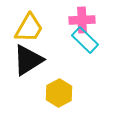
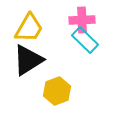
yellow hexagon: moved 2 px left, 2 px up; rotated 8 degrees clockwise
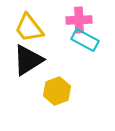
pink cross: moved 3 px left
yellow trapezoid: rotated 112 degrees clockwise
cyan rectangle: rotated 16 degrees counterclockwise
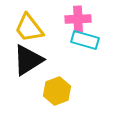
pink cross: moved 1 px left, 1 px up
cyan rectangle: rotated 12 degrees counterclockwise
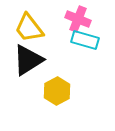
pink cross: rotated 25 degrees clockwise
yellow hexagon: rotated 8 degrees counterclockwise
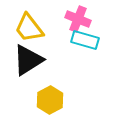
yellow hexagon: moved 7 px left, 9 px down
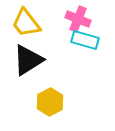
yellow trapezoid: moved 3 px left, 5 px up
yellow hexagon: moved 2 px down
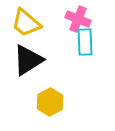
yellow trapezoid: rotated 12 degrees counterclockwise
cyan rectangle: moved 2 px down; rotated 72 degrees clockwise
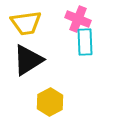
yellow trapezoid: rotated 48 degrees counterclockwise
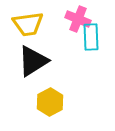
yellow trapezoid: moved 2 px right, 1 px down
cyan rectangle: moved 6 px right, 5 px up
black triangle: moved 5 px right, 1 px down
